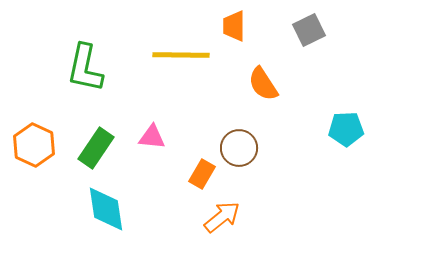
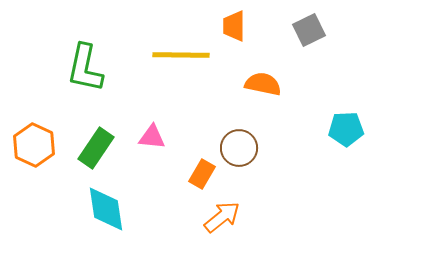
orange semicircle: rotated 135 degrees clockwise
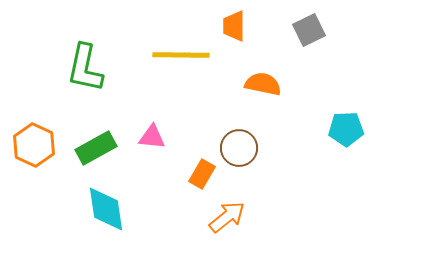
green rectangle: rotated 27 degrees clockwise
orange arrow: moved 5 px right
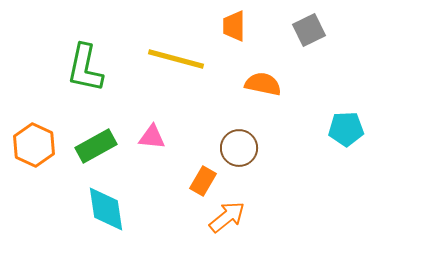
yellow line: moved 5 px left, 4 px down; rotated 14 degrees clockwise
green rectangle: moved 2 px up
orange rectangle: moved 1 px right, 7 px down
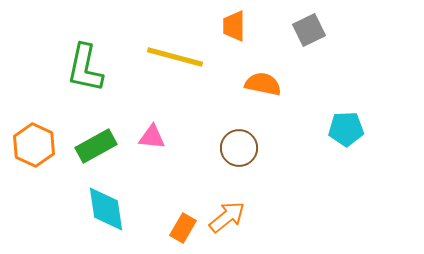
yellow line: moved 1 px left, 2 px up
orange rectangle: moved 20 px left, 47 px down
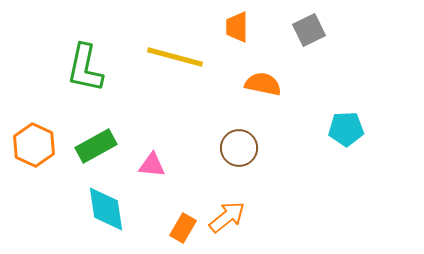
orange trapezoid: moved 3 px right, 1 px down
pink triangle: moved 28 px down
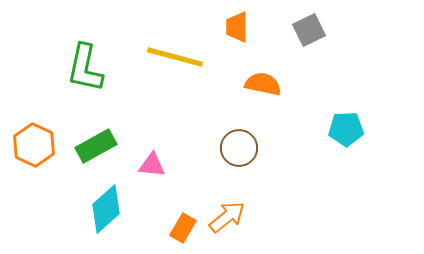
cyan diamond: rotated 57 degrees clockwise
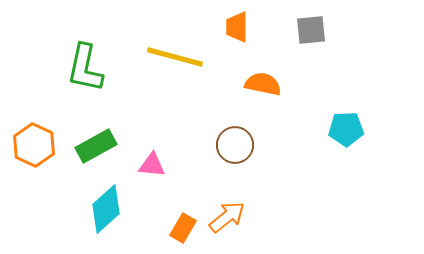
gray square: moved 2 px right; rotated 20 degrees clockwise
brown circle: moved 4 px left, 3 px up
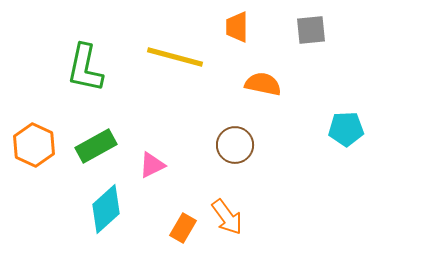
pink triangle: rotated 32 degrees counterclockwise
orange arrow: rotated 93 degrees clockwise
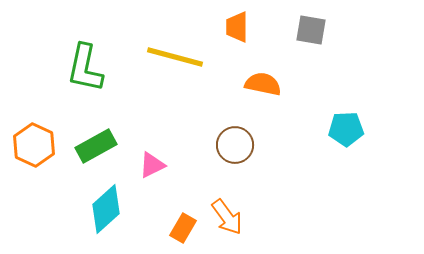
gray square: rotated 16 degrees clockwise
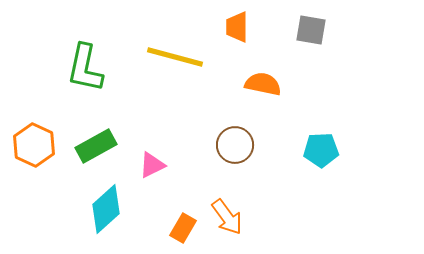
cyan pentagon: moved 25 px left, 21 px down
